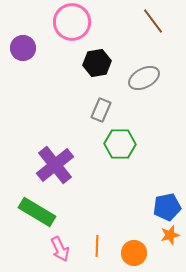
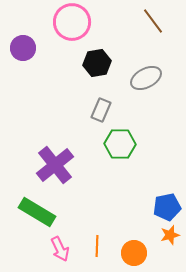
gray ellipse: moved 2 px right
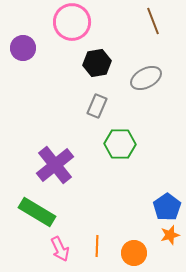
brown line: rotated 16 degrees clockwise
gray rectangle: moved 4 px left, 4 px up
blue pentagon: rotated 24 degrees counterclockwise
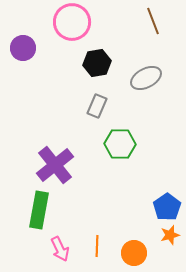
green rectangle: moved 2 px right, 2 px up; rotated 69 degrees clockwise
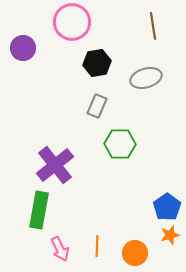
brown line: moved 5 px down; rotated 12 degrees clockwise
gray ellipse: rotated 12 degrees clockwise
orange circle: moved 1 px right
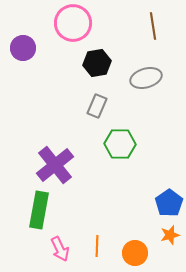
pink circle: moved 1 px right, 1 px down
blue pentagon: moved 2 px right, 4 px up
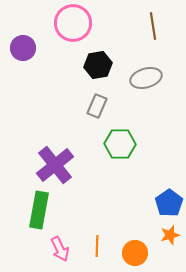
black hexagon: moved 1 px right, 2 px down
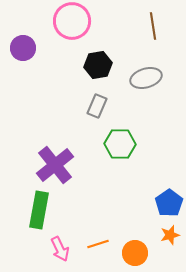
pink circle: moved 1 px left, 2 px up
orange line: moved 1 px right, 2 px up; rotated 70 degrees clockwise
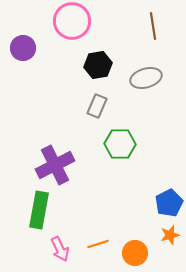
purple cross: rotated 12 degrees clockwise
blue pentagon: rotated 8 degrees clockwise
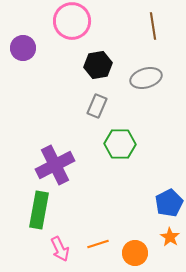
orange star: moved 2 px down; rotated 24 degrees counterclockwise
